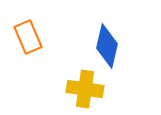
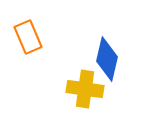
blue diamond: moved 13 px down
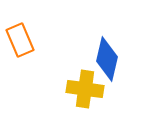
orange rectangle: moved 8 px left, 3 px down
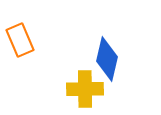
yellow cross: rotated 9 degrees counterclockwise
